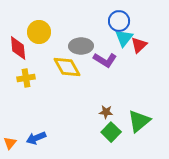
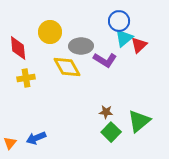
yellow circle: moved 11 px right
cyan triangle: rotated 12 degrees clockwise
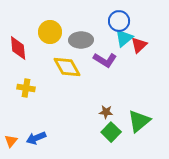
gray ellipse: moved 6 px up
yellow cross: moved 10 px down; rotated 18 degrees clockwise
orange triangle: moved 1 px right, 2 px up
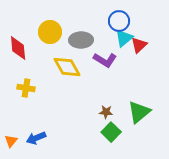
green triangle: moved 9 px up
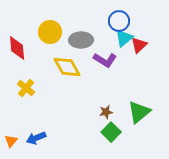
red diamond: moved 1 px left
yellow cross: rotated 30 degrees clockwise
brown star: rotated 16 degrees counterclockwise
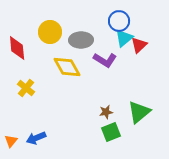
green square: rotated 24 degrees clockwise
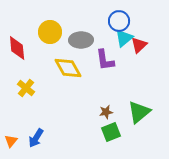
purple L-shape: rotated 50 degrees clockwise
yellow diamond: moved 1 px right, 1 px down
blue arrow: rotated 36 degrees counterclockwise
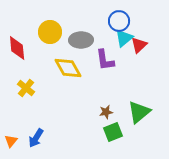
green square: moved 2 px right
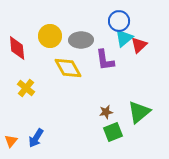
yellow circle: moved 4 px down
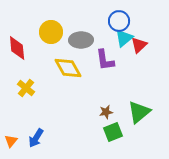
yellow circle: moved 1 px right, 4 px up
